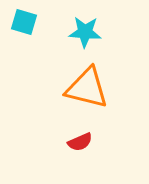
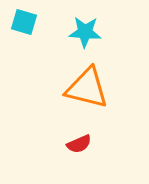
red semicircle: moved 1 px left, 2 px down
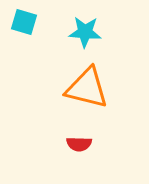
red semicircle: rotated 25 degrees clockwise
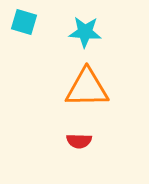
orange triangle: rotated 15 degrees counterclockwise
red semicircle: moved 3 px up
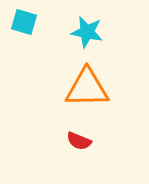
cyan star: moved 2 px right; rotated 8 degrees clockwise
red semicircle: rotated 20 degrees clockwise
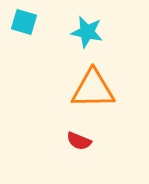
orange triangle: moved 6 px right, 1 px down
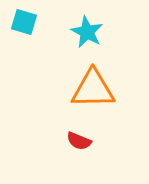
cyan star: rotated 16 degrees clockwise
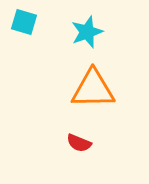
cyan star: rotated 24 degrees clockwise
red semicircle: moved 2 px down
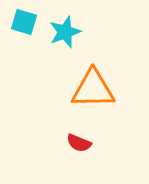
cyan star: moved 22 px left
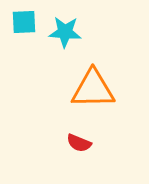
cyan square: rotated 20 degrees counterclockwise
cyan star: rotated 24 degrees clockwise
